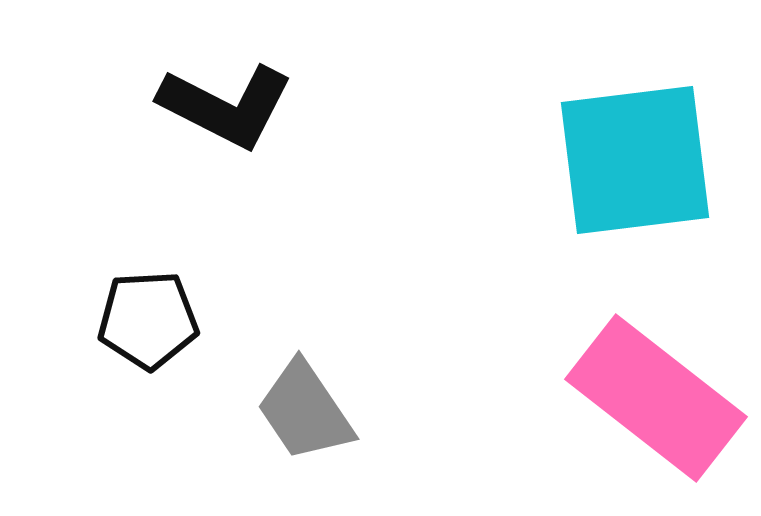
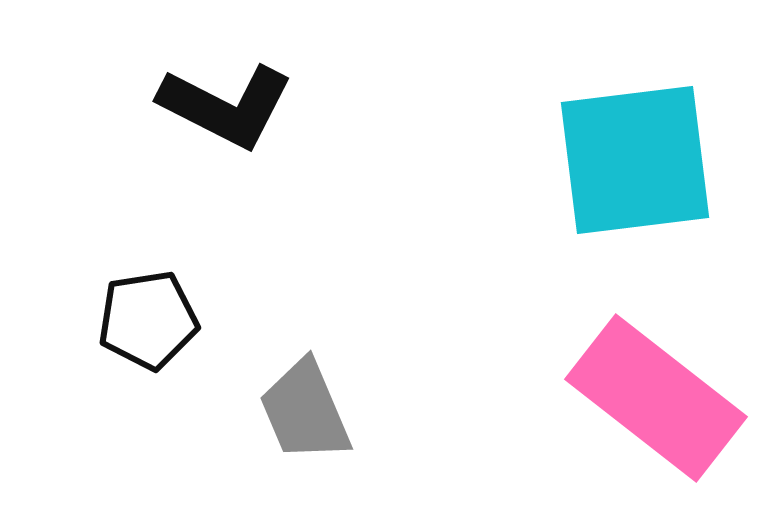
black pentagon: rotated 6 degrees counterclockwise
gray trapezoid: rotated 11 degrees clockwise
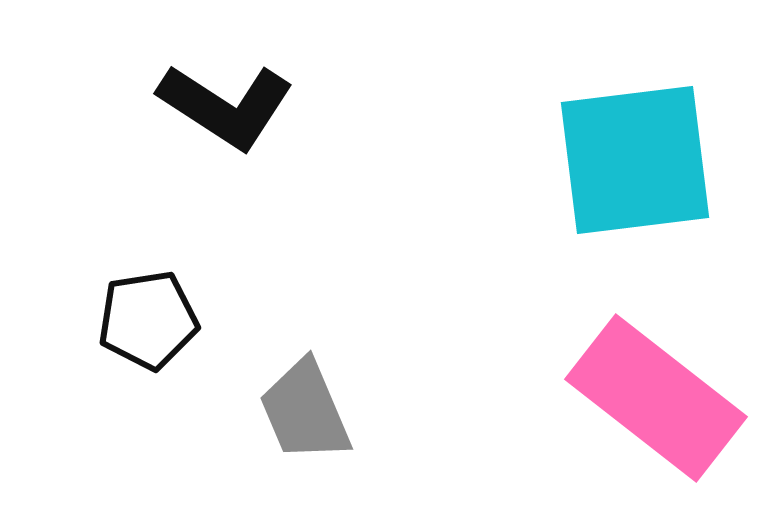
black L-shape: rotated 6 degrees clockwise
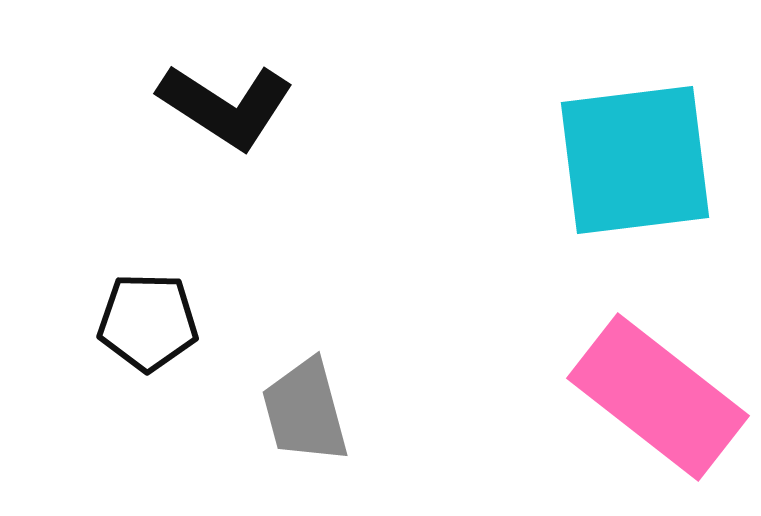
black pentagon: moved 2 px down; rotated 10 degrees clockwise
pink rectangle: moved 2 px right, 1 px up
gray trapezoid: rotated 8 degrees clockwise
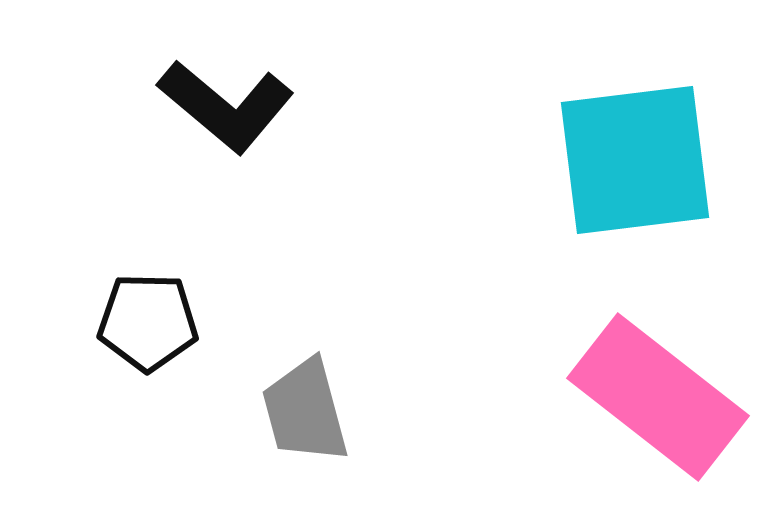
black L-shape: rotated 7 degrees clockwise
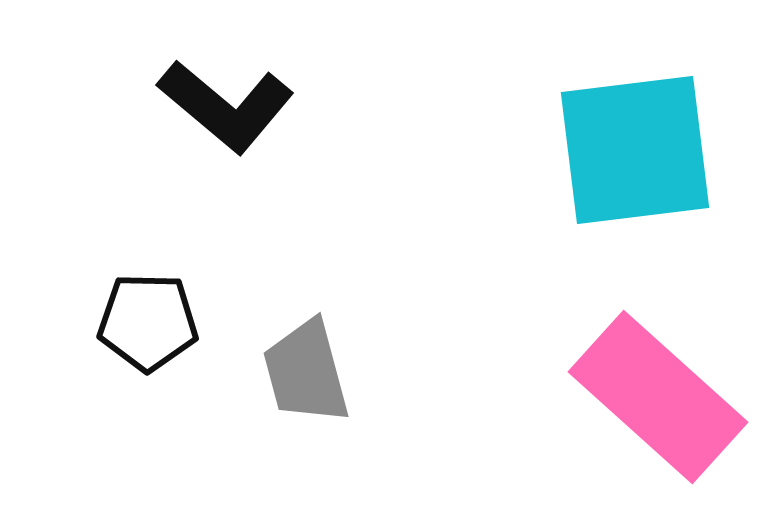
cyan square: moved 10 px up
pink rectangle: rotated 4 degrees clockwise
gray trapezoid: moved 1 px right, 39 px up
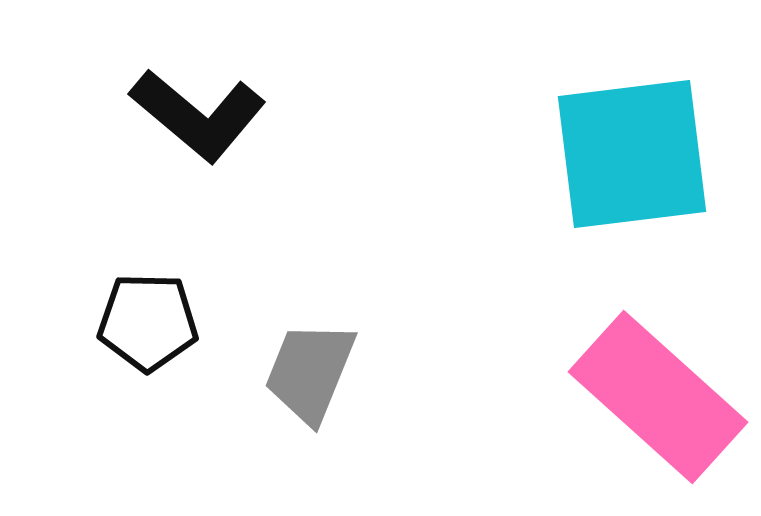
black L-shape: moved 28 px left, 9 px down
cyan square: moved 3 px left, 4 px down
gray trapezoid: moved 4 px right; rotated 37 degrees clockwise
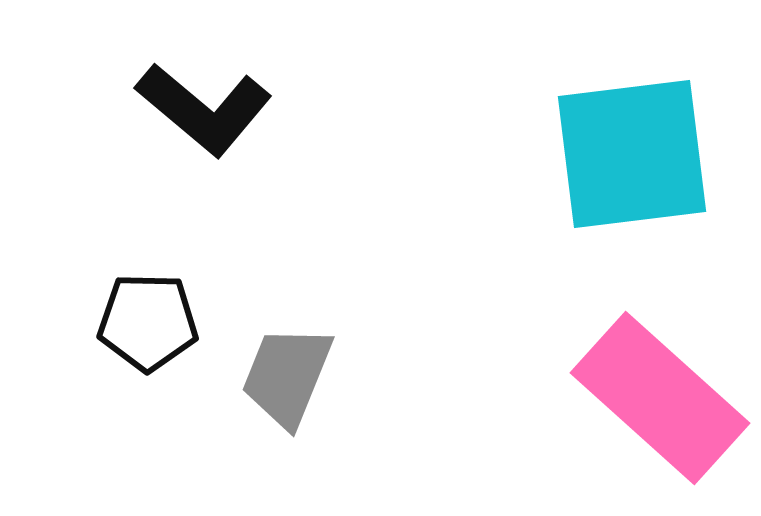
black L-shape: moved 6 px right, 6 px up
gray trapezoid: moved 23 px left, 4 px down
pink rectangle: moved 2 px right, 1 px down
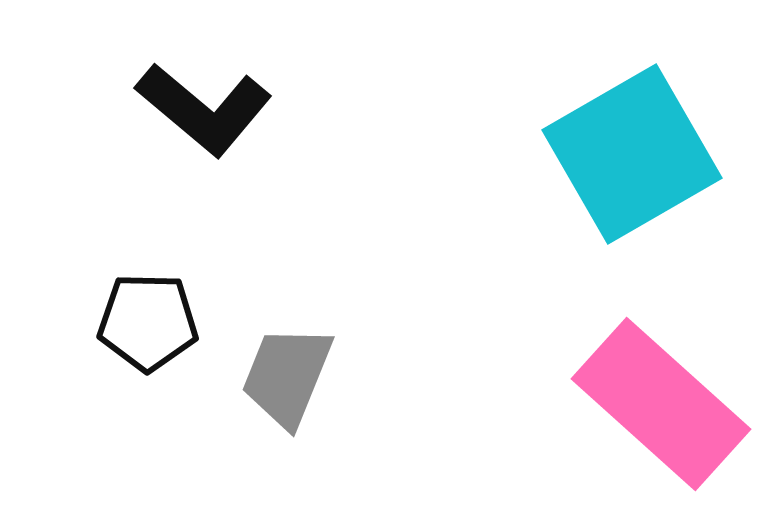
cyan square: rotated 23 degrees counterclockwise
pink rectangle: moved 1 px right, 6 px down
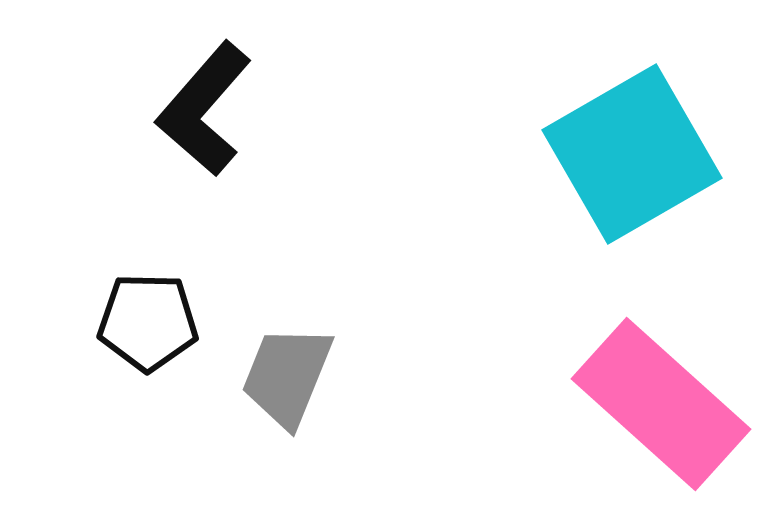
black L-shape: rotated 91 degrees clockwise
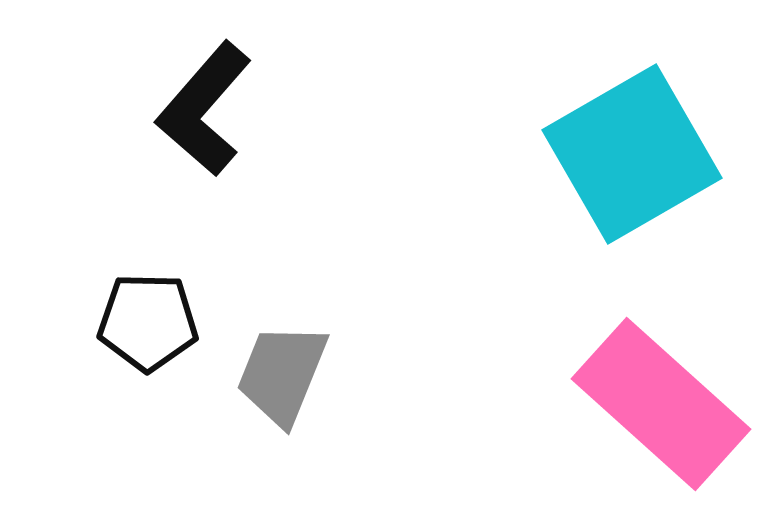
gray trapezoid: moved 5 px left, 2 px up
